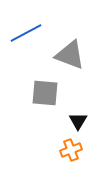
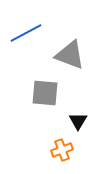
orange cross: moved 9 px left
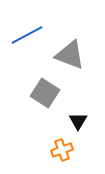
blue line: moved 1 px right, 2 px down
gray square: rotated 28 degrees clockwise
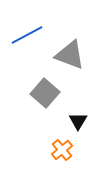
gray square: rotated 8 degrees clockwise
orange cross: rotated 20 degrees counterclockwise
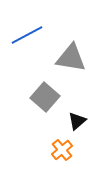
gray triangle: moved 1 px right, 3 px down; rotated 12 degrees counterclockwise
gray square: moved 4 px down
black triangle: moved 1 px left; rotated 18 degrees clockwise
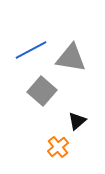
blue line: moved 4 px right, 15 px down
gray square: moved 3 px left, 6 px up
orange cross: moved 4 px left, 3 px up
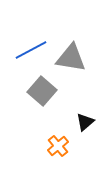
black triangle: moved 8 px right, 1 px down
orange cross: moved 1 px up
